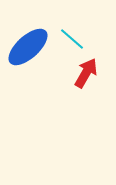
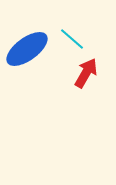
blue ellipse: moved 1 px left, 2 px down; rotated 6 degrees clockwise
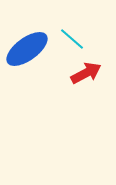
red arrow: rotated 32 degrees clockwise
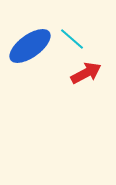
blue ellipse: moved 3 px right, 3 px up
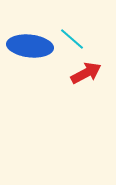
blue ellipse: rotated 42 degrees clockwise
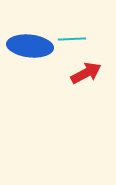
cyan line: rotated 44 degrees counterclockwise
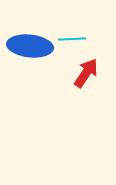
red arrow: rotated 28 degrees counterclockwise
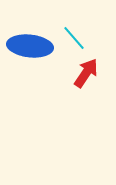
cyan line: moved 2 px right, 1 px up; rotated 52 degrees clockwise
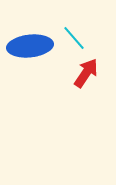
blue ellipse: rotated 12 degrees counterclockwise
